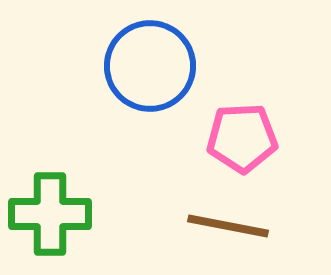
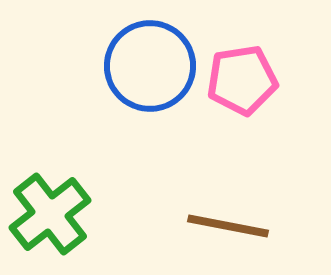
pink pentagon: moved 58 px up; rotated 6 degrees counterclockwise
green cross: rotated 38 degrees counterclockwise
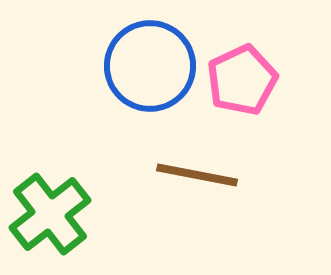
pink pentagon: rotated 16 degrees counterclockwise
brown line: moved 31 px left, 51 px up
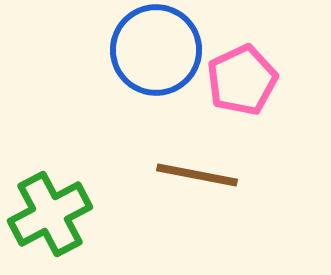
blue circle: moved 6 px right, 16 px up
green cross: rotated 10 degrees clockwise
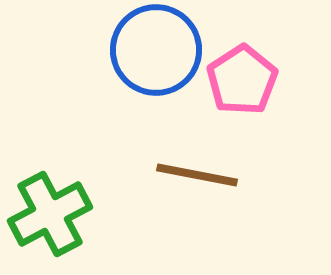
pink pentagon: rotated 8 degrees counterclockwise
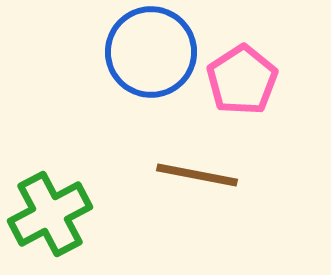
blue circle: moved 5 px left, 2 px down
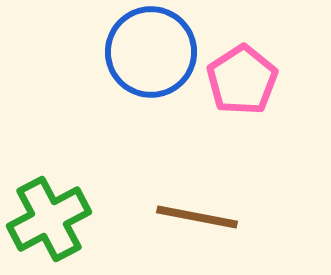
brown line: moved 42 px down
green cross: moved 1 px left, 5 px down
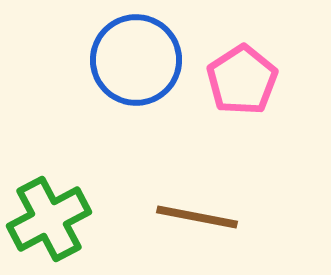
blue circle: moved 15 px left, 8 px down
